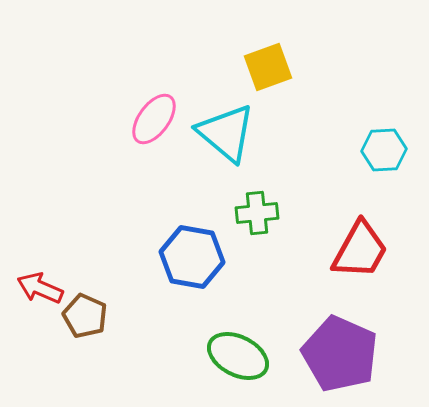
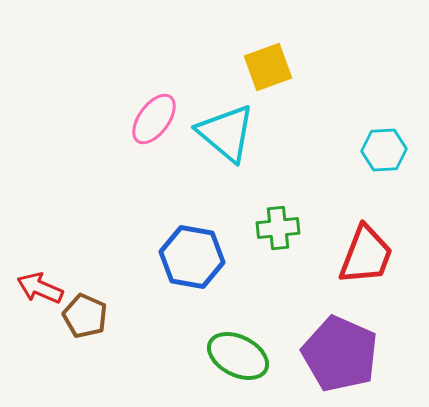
green cross: moved 21 px right, 15 px down
red trapezoid: moved 6 px right, 5 px down; rotated 8 degrees counterclockwise
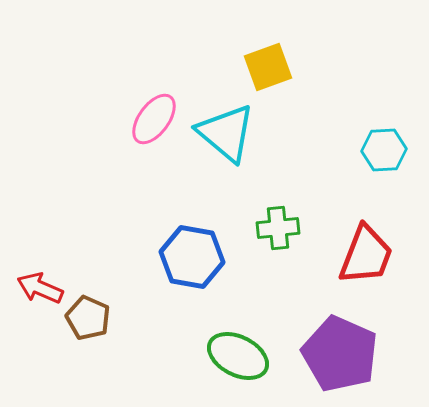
brown pentagon: moved 3 px right, 2 px down
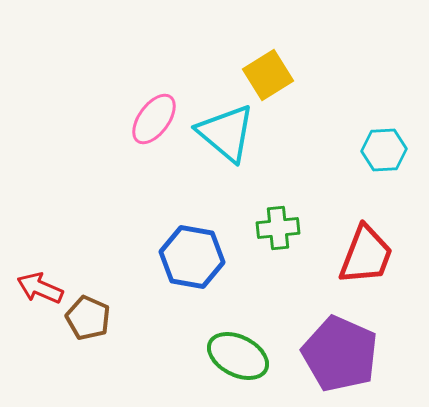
yellow square: moved 8 px down; rotated 12 degrees counterclockwise
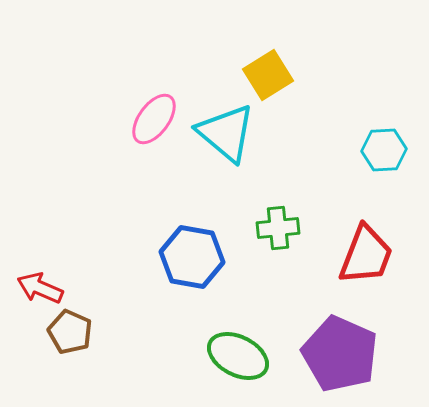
brown pentagon: moved 18 px left, 14 px down
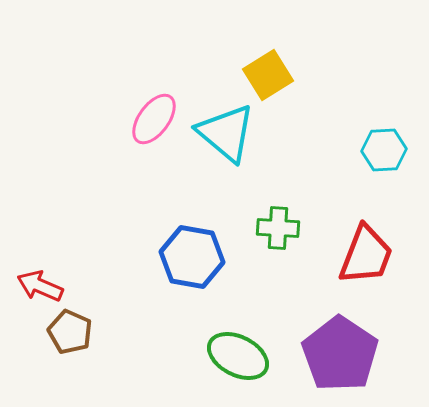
green cross: rotated 9 degrees clockwise
red arrow: moved 2 px up
purple pentagon: rotated 10 degrees clockwise
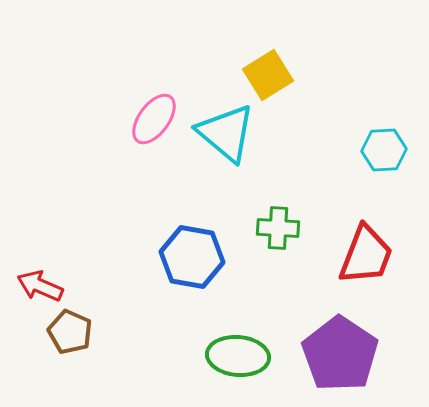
green ellipse: rotated 22 degrees counterclockwise
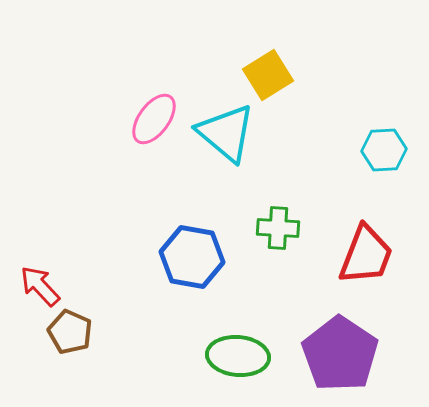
red arrow: rotated 24 degrees clockwise
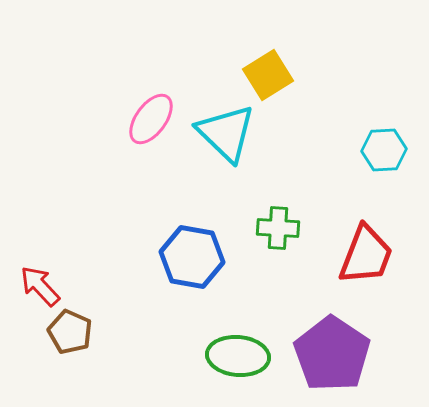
pink ellipse: moved 3 px left
cyan triangle: rotated 4 degrees clockwise
purple pentagon: moved 8 px left
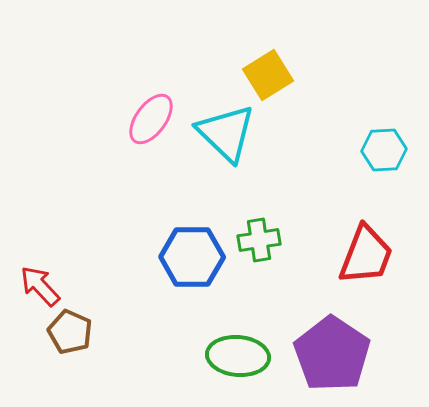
green cross: moved 19 px left, 12 px down; rotated 12 degrees counterclockwise
blue hexagon: rotated 10 degrees counterclockwise
